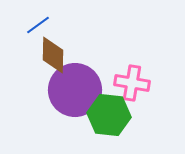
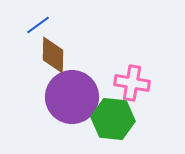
purple circle: moved 3 px left, 7 px down
green hexagon: moved 4 px right, 4 px down
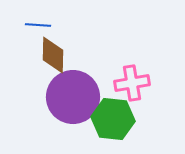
blue line: rotated 40 degrees clockwise
pink cross: rotated 20 degrees counterclockwise
purple circle: moved 1 px right
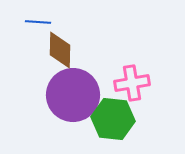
blue line: moved 3 px up
brown diamond: moved 7 px right, 5 px up
purple circle: moved 2 px up
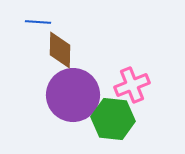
pink cross: moved 2 px down; rotated 12 degrees counterclockwise
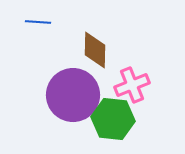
brown diamond: moved 35 px right
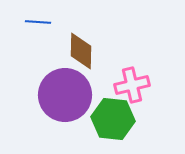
brown diamond: moved 14 px left, 1 px down
pink cross: rotated 8 degrees clockwise
purple circle: moved 8 px left
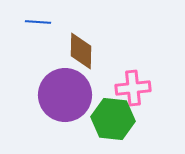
pink cross: moved 1 px right, 3 px down; rotated 8 degrees clockwise
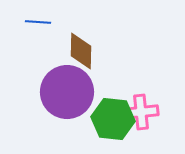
pink cross: moved 8 px right, 24 px down
purple circle: moved 2 px right, 3 px up
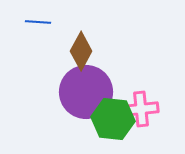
brown diamond: rotated 27 degrees clockwise
purple circle: moved 19 px right
pink cross: moved 3 px up
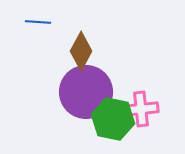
green hexagon: rotated 6 degrees clockwise
